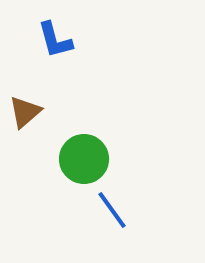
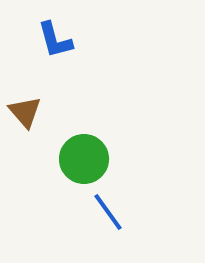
brown triangle: rotated 30 degrees counterclockwise
blue line: moved 4 px left, 2 px down
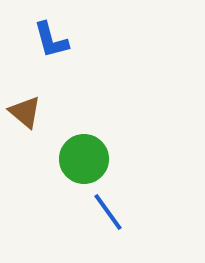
blue L-shape: moved 4 px left
brown triangle: rotated 9 degrees counterclockwise
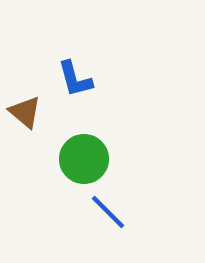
blue L-shape: moved 24 px right, 39 px down
blue line: rotated 9 degrees counterclockwise
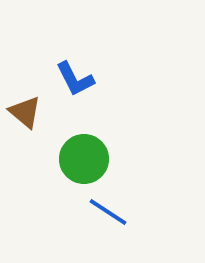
blue L-shape: rotated 12 degrees counterclockwise
blue line: rotated 12 degrees counterclockwise
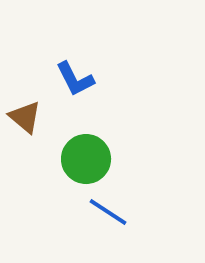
brown triangle: moved 5 px down
green circle: moved 2 px right
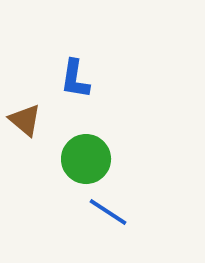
blue L-shape: rotated 36 degrees clockwise
brown triangle: moved 3 px down
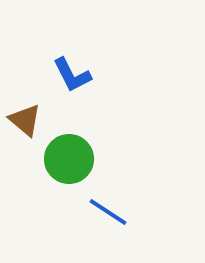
blue L-shape: moved 3 px left, 4 px up; rotated 36 degrees counterclockwise
green circle: moved 17 px left
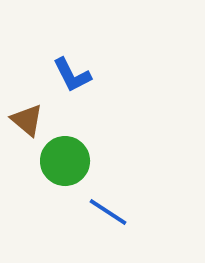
brown triangle: moved 2 px right
green circle: moved 4 px left, 2 px down
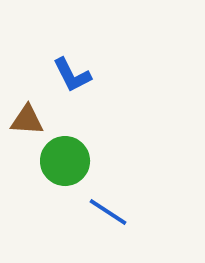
brown triangle: rotated 36 degrees counterclockwise
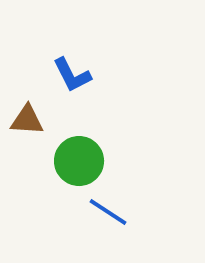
green circle: moved 14 px right
